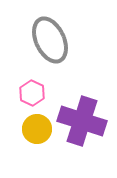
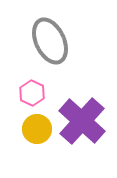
gray ellipse: moved 1 px down
purple cross: rotated 24 degrees clockwise
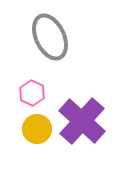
gray ellipse: moved 4 px up
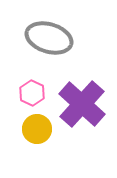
gray ellipse: moved 1 px left, 1 px down; rotated 48 degrees counterclockwise
purple cross: moved 17 px up
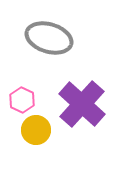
pink hexagon: moved 10 px left, 7 px down
yellow circle: moved 1 px left, 1 px down
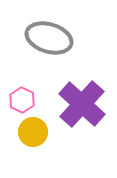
yellow circle: moved 3 px left, 2 px down
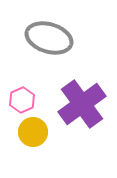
pink hexagon: rotated 10 degrees clockwise
purple cross: rotated 12 degrees clockwise
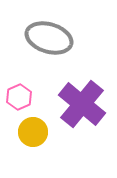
pink hexagon: moved 3 px left, 3 px up
purple cross: rotated 15 degrees counterclockwise
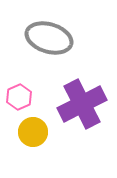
purple cross: rotated 24 degrees clockwise
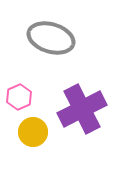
gray ellipse: moved 2 px right
purple cross: moved 5 px down
